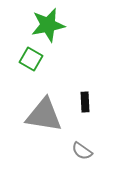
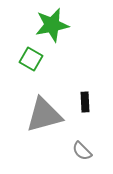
green star: moved 4 px right
gray triangle: rotated 24 degrees counterclockwise
gray semicircle: rotated 10 degrees clockwise
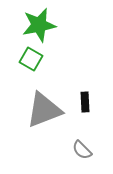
green star: moved 13 px left
gray triangle: moved 5 px up; rotated 6 degrees counterclockwise
gray semicircle: moved 1 px up
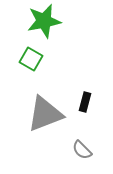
green star: moved 5 px right, 4 px up
black rectangle: rotated 18 degrees clockwise
gray triangle: moved 1 px right, 4 px down
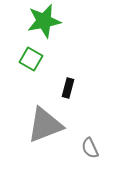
black rectangle: moved 17 px left, 14 px up
gray triangle: moved 11 px down
gray semicircle: moved 8 px right, 2 px up; rotated 20 degrees clockwise
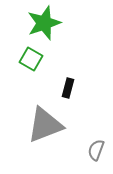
green star: moved 2 px down; rotated 8 degrees counterclockwise
gray semicircle: moved 6 px right, 2 px down; rotated 45 degrees clockwise
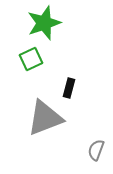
green square: rotated 35 degrees clockwise
black rectangle: moved 1 px right
gray triangle: moved 7 px up
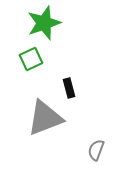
black rectangle: rotated 30 degrees counterclockwise
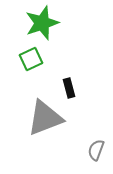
green star: moved 2 px left
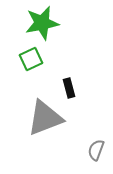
green star: rotated 8 degrees clockwise
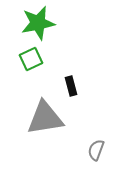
green star: moved 4 px left
black rectangle: moved 2 px right, 2 px up
gray triangle: rotated 12 degrees clockwise
